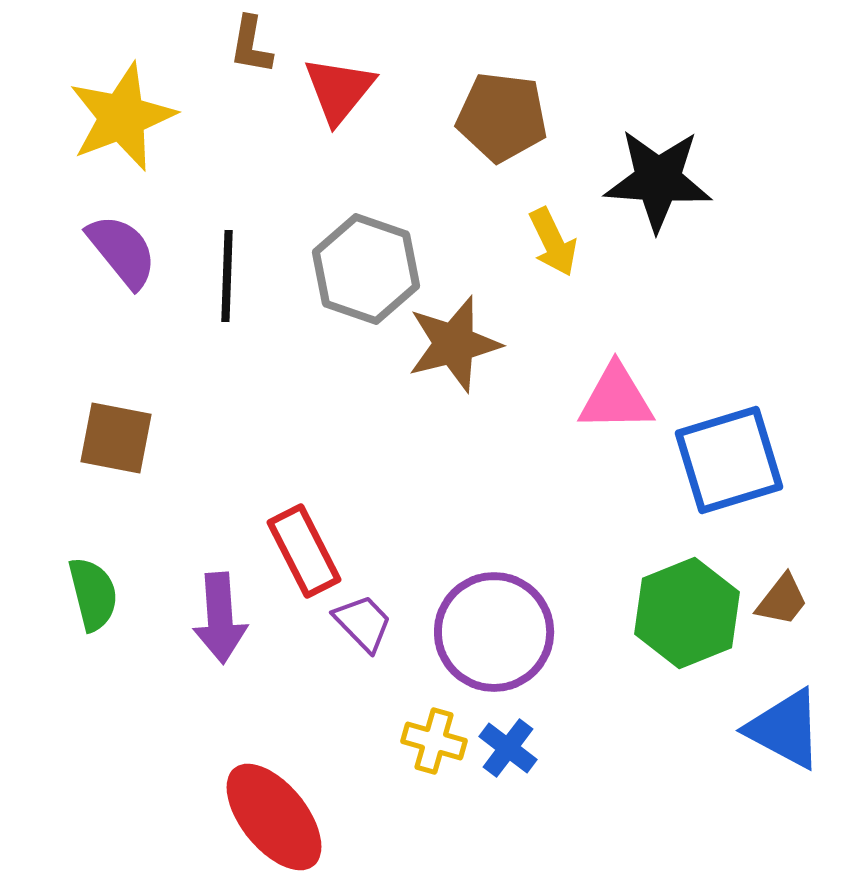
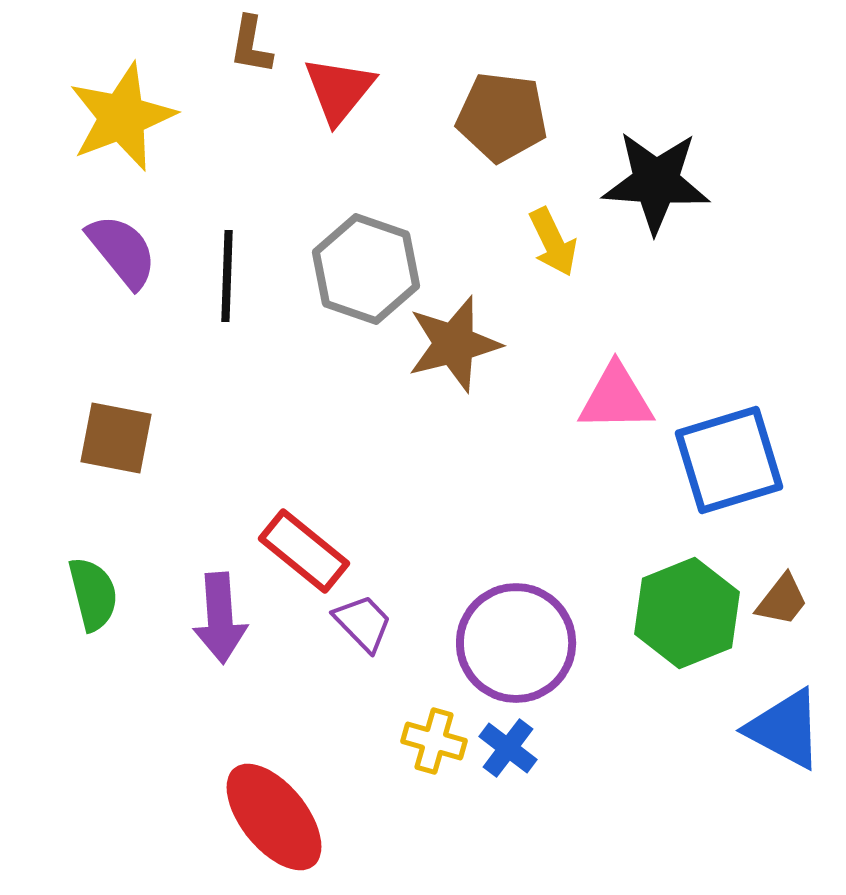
black star: moved 2 px left, 2 px down
red rectangle: rotated 24 degrees counterclockwise
purple circle: moved 22 px right, 11 px down
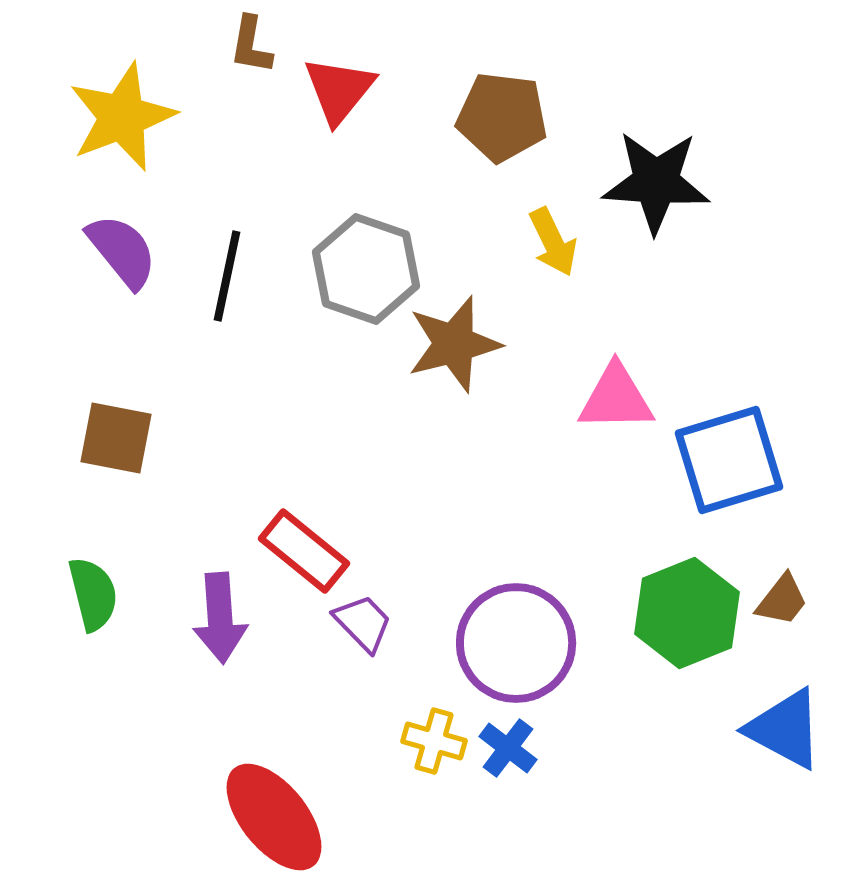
black line: rotated 10 degrees clockwise
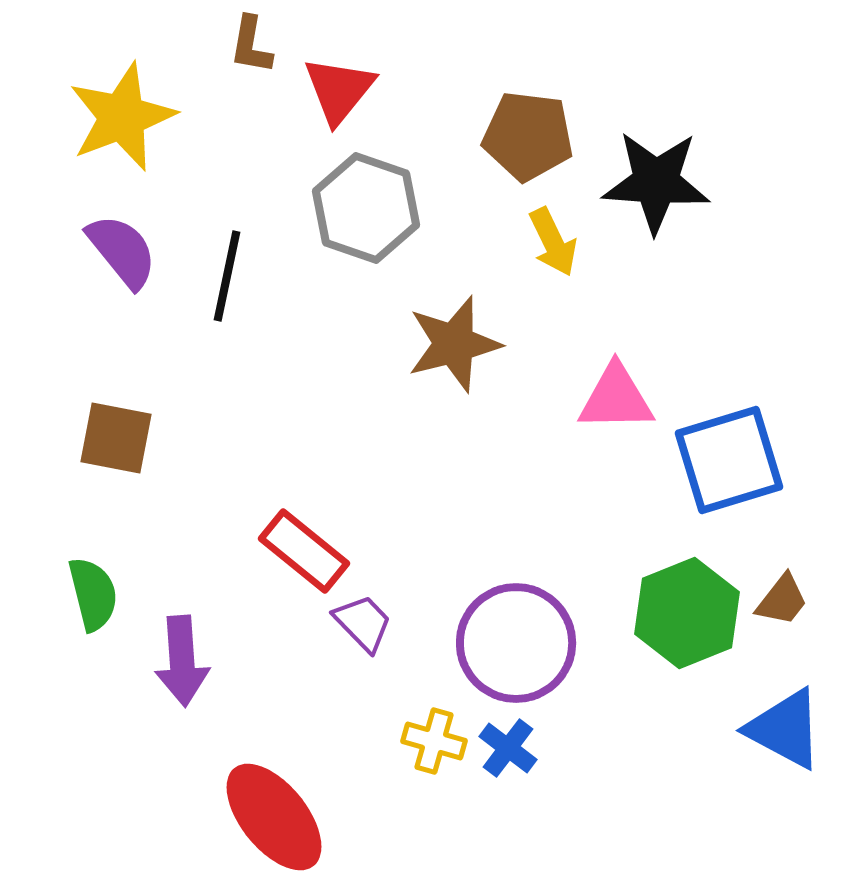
brown pentagon: moved 26 px right, 19 px down
gray hexagon: moved 61 px up
purple arrow: moved 38 px left, 43 px down
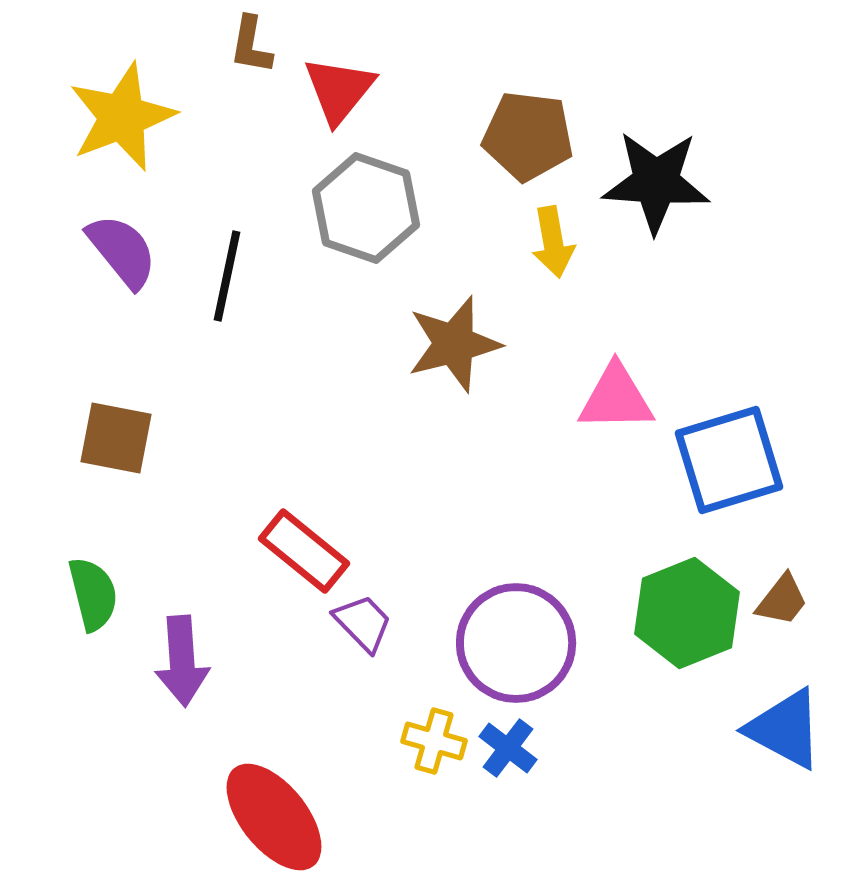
yellow arrow: rotated 16 degrees clockwise
